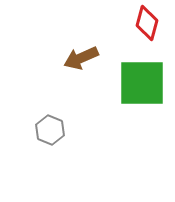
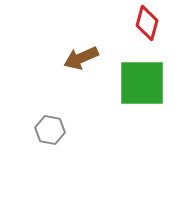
gray hexagon: rotated 12 degrees counterclockwise
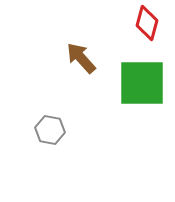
brown arrow: rotated 72 degrees clockwise
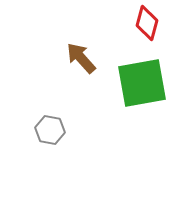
green square: rotated 10 degrees counterclockwise
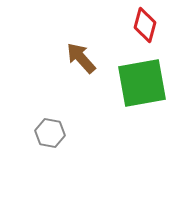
red diamond: moved 2 px left, 2 px down
gray hexagon: moved 3 px down
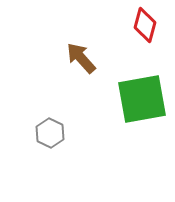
green square: moved 16 px down
gray hexagon: rotated 16 degrees clockwise
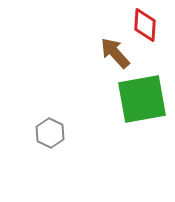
red diamond: rotated 12 degrees counterclockwise
brown arrow: moved 34 px right, 5 px up
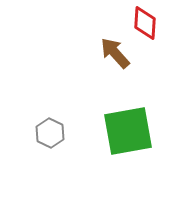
red diamond: moved 2 px up
green square: moved 14 px left, 32 px down
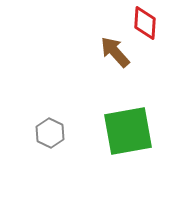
brown arrow: moved 1 px up
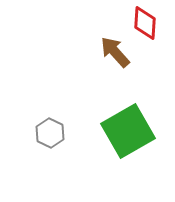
green square: rotated 20 degrees counterclockwise
